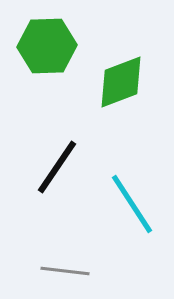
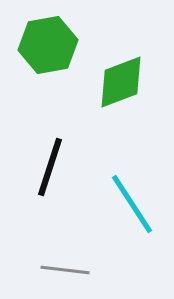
green hexagon: moved 1 px right, 1 px up; rotated 8 degrees counterclockwise
black line: moved 7 px left; rotated 16 degrees counterclockwise
gray line: moved 1 px up
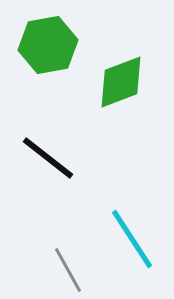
black line: moved 2 px left, 9 px up; rotated 70 degrees counterclockwise
cyan line: moved 35 px down
gray line: moved 3 px right; rotated 54 degrees clockwise
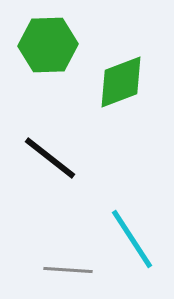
green hexagon: rotated 8 degrees clockwise
black line: moved 2 px right
gray line: rotated 57 degrees counterclockwise
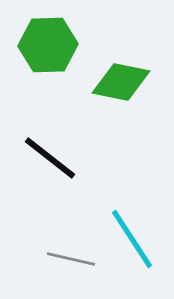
green diamond: rotated 32 degrees clockwise
gray line: moved 3 px right, 11 px up; rotated 9 degrees clockwise
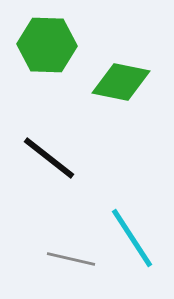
green hexagon: moved 1 px left; rotated 4 degrees clockwise
black line: moved 1 px left
cyan line: moved 1 px up
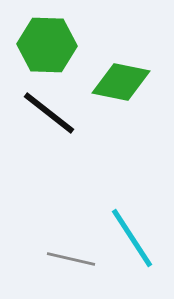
black line: moved 45 px up
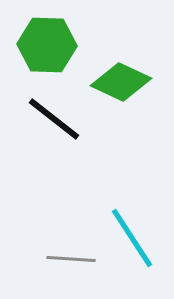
green diamond: rotated 14 degrees clockwise
black line: moved 5 px right, 6 px down
gray line: rotated 9 degrees counterclockwise
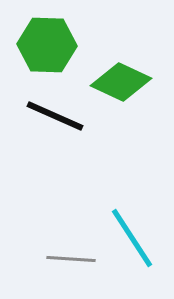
black line: moved 1 px right, 3 px up; rotated 14 degrees counterclockwise
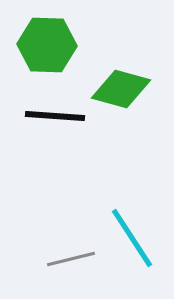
green diamond: moved 7 px down; rotated 10 degrees counterclockwise
black line: rotated 20 degrees counterclockwise
gray line: rotated 18 degrees counterclockwise
